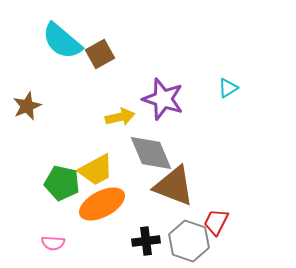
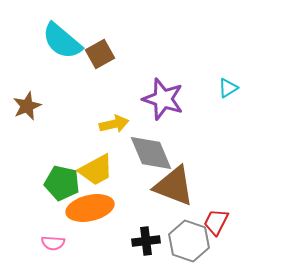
yellow arrow: moved 6 px left, 7 px down
orange ellipse: moved 12 px left, 4 px down; rotated 15 degrees clockwise
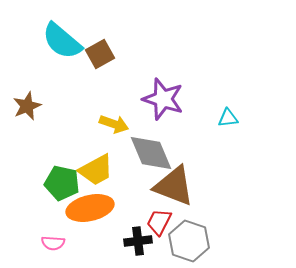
cyan triangle: moved 30 px down; rotated 25 degrees clockwise
yellow arrow: rotated 32 degrees clockwise
red trapezoid: moved 57 px left
black cross: moved 8 px left
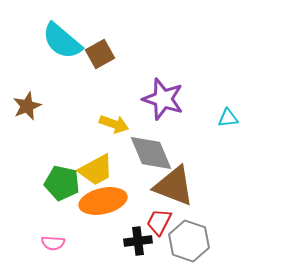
orange ellipse: moved 13 px right, 7 px up
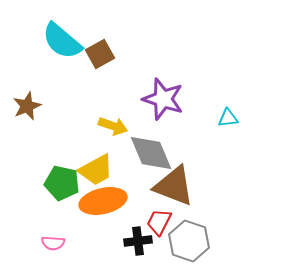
yellow arrow: moved 1 px left, 2 px down
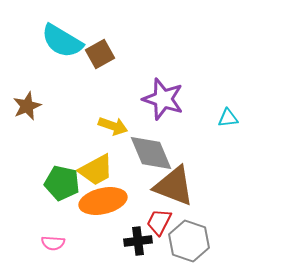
cyan semicircle: rotated 9 degrees counterclockwise
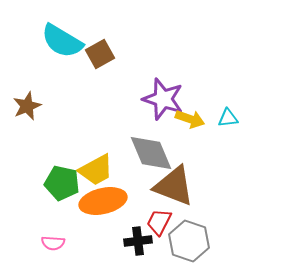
yellow arrow: moved 77 px right, 7 px up
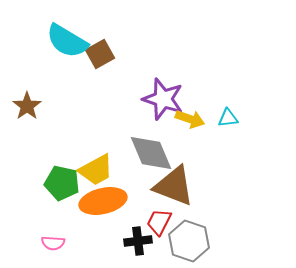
cyan semicircle: moved 5 px right
brown star: rotated 12 degrees counterclockwise
